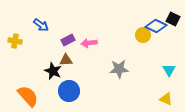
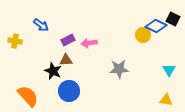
yellow triangle: moved 1 px down; rotated 16 degrees counterclockwise
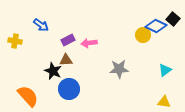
black square: rotated 16 degrees clockwise
cyan triangle: moved 4 px left; rotated 24 degrees clockwise
blue circle: moved 2 px up
yellow triangle: moved 2 px left, 2 px down
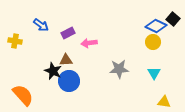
yellow circle: moved 10 px right, 7 px down
purple rectangle: moved 7 px up
cyan triangle: moved 11 px left, 3 px down; rotated 24 degrees counterclockwise
blue circle: moved 8 px up
orange semicircle: moved 5 px left, 1 px up
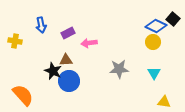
blue arrow: rotated 42 degrees clockwise
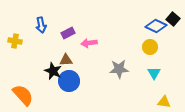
yellow circle: moved 3 px left, 5 px down
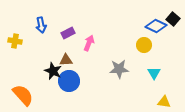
pink arrow: rotated 119 degrees clockwise
yellow circle: moved 6 px left, 2 px up
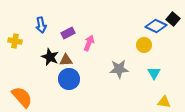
black star: moved 3 px left, 14 px up
blue circle: moved 2 px up
orange semicircle: moved 1 px left, 2 px down
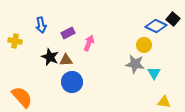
gray star: moved 16 px right, 5 px up; rotated 12 degrees clockwise
blue circle: moved 3 px right, 3 px down
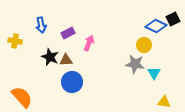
black square: rotated 24 degrees clockwise
